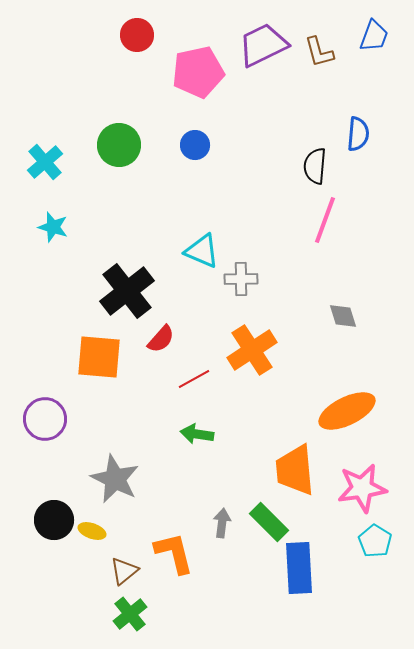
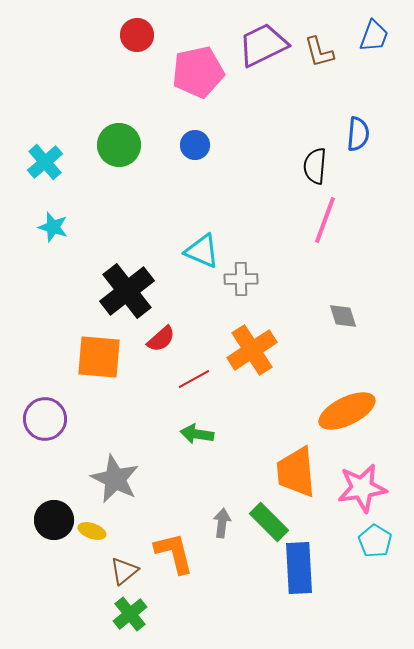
red semicircle: rotated 8 degrees clockwise
orange trapezoid: moved 1 px right, 2 px down
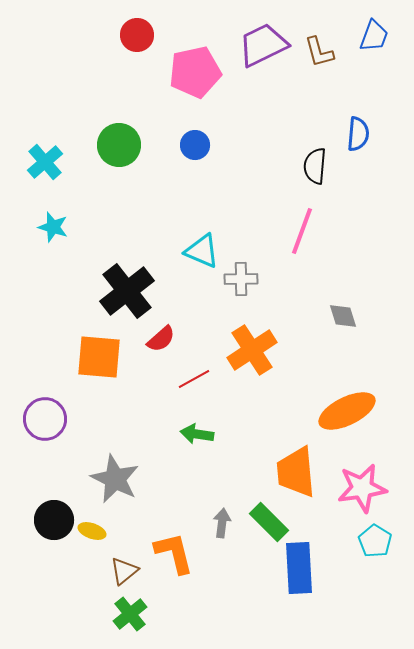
pink pentagon: moved 3 px left
pink line: moved 23 px left, 11 px down
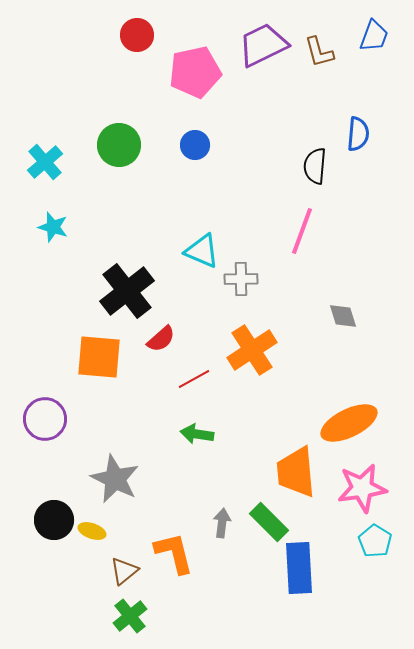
orange ellipse: moved 2 px right, 12 px down
green cross: moved 2 px down
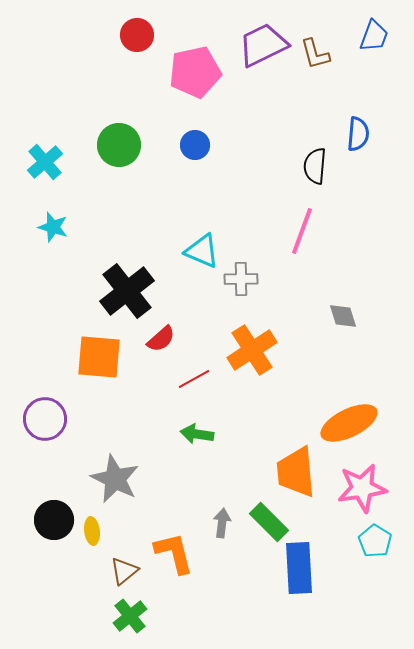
brown L-shape: moved 4 px left, 2 px down
yellow ellipse: rotated 64 degrees clockwise
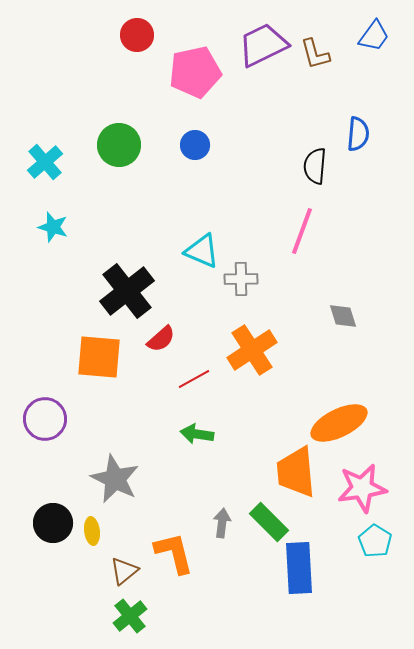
blue trapezoid: rotated 16 degrees clockwise
orange ellipse: moved 10 px left
black circle: moved 1 px left, 3 px down
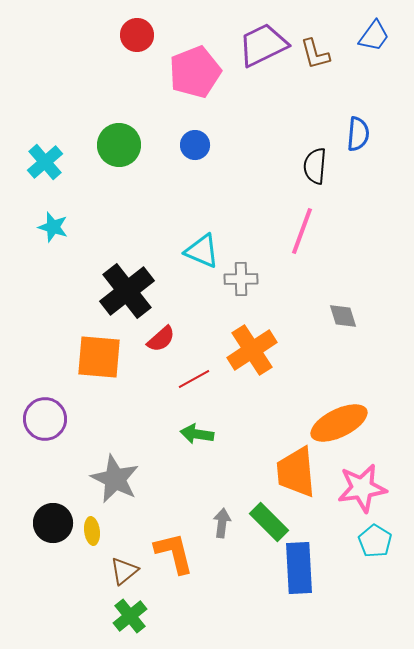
pink pentagon: rotated 9 degrees counterclockwise
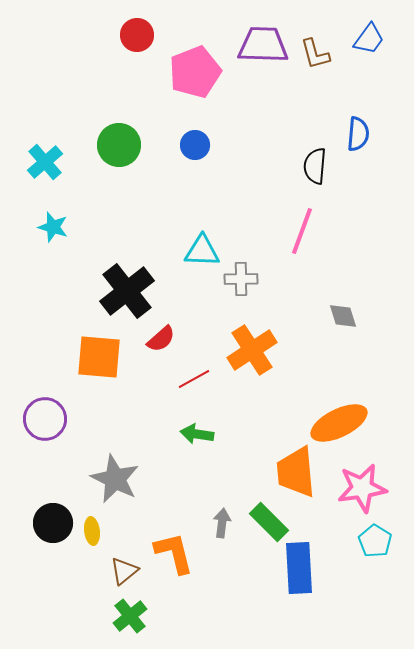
blue trapezoid: moved 5 px left, 3 px down
purple trapezoid: rotated 28 degrees clockwise
cyan triangle: rotated 21 degrees counterclockwise
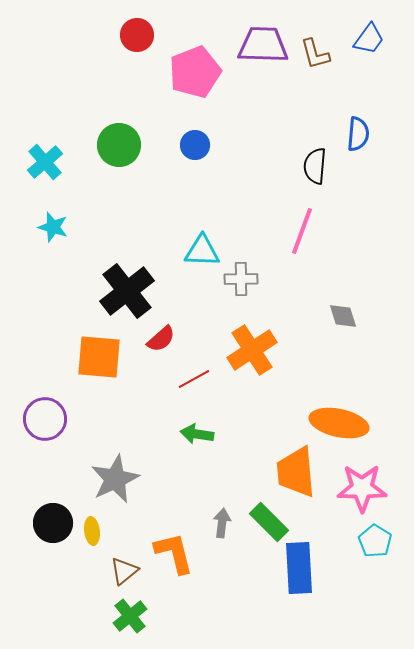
orange ellipse: rotated 38 degrees clockwise
gray star: rotated 21 degrees clockwise
pink star: rotated 9 degrees clockwise
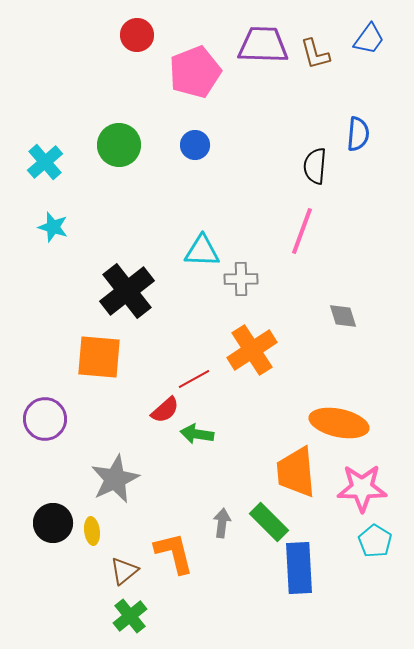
red semicircle: moved 4 px right, 71 px down
